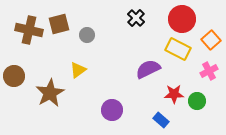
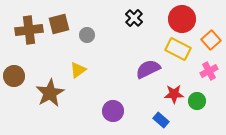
black cross: moved 2 px left
brown cross: rotated 20 degrees counterclockwise
purple circle: moved 1 px right, 1 px down
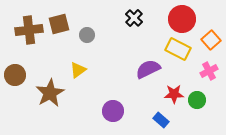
brown circle: moved 1 px right, 1 px up
green circle: moved 1 px up
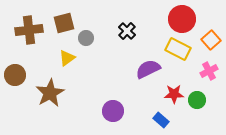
black cross: moved 7 px left, 13 px down
brown square: moved 5 px right, 1 px up
gray circle: moved 1 px left, 3 px down
yellow triangle: moved 11 px left, 12 px up
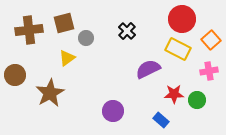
pink cross: rotated 18 degrees clockwise
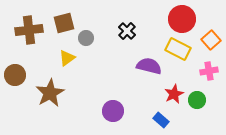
purple semicircle: moved 1 px right, 3 px up; rotated 40 degrees clockwise
red star: rotated 24 degrees counterclockwise
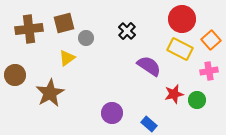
brown cross: moved 1 px up
yellow rectangle: moved 2 px right
purple semicircle: rotated 20 degrees clockwise
red star: rotated 12 degrees clockwise
purple circle: moved 1 px left, 2 px down
blue rectangle: moved 12 px left, 4 px down
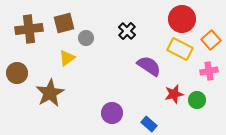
brown circle: moved 2 px right, 2 px up
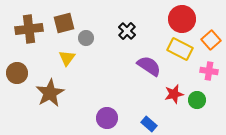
yellow triangle: rotated 18 degrees counterclockwise
pink cross: rotated 18 degrees clockwise
purple circle: moved 5 px left, 5 px down
